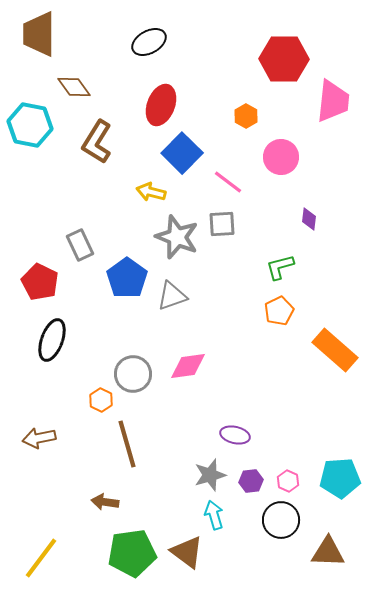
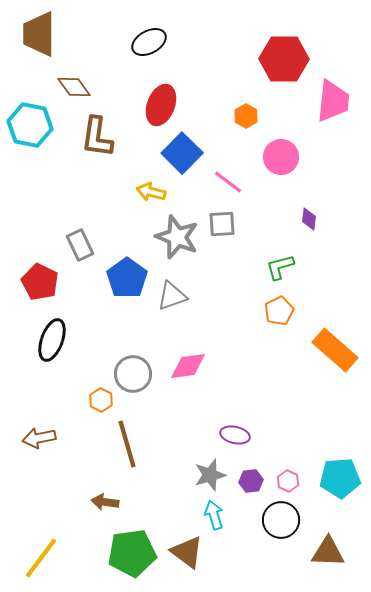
brown L-shape at (97, 142): moved 5 px up; rotated 24 degrees counterclockwise
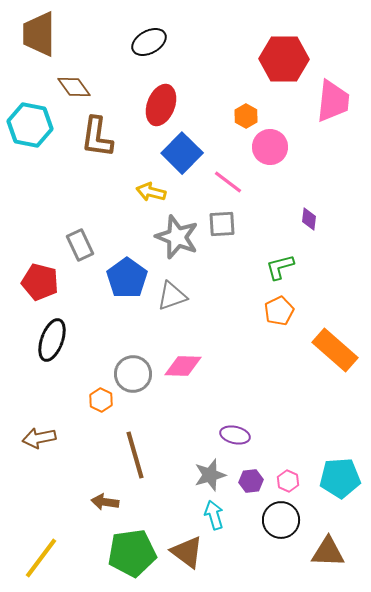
pink circle at (281, 157): moved 11 px left, 10 px up
red pentagon at (40, 282): rotated 12 degrees counterclockwise
pink diamond at (188, 366): moved 5 px left; rotated 9 degrees clockwise
brown line at (127, 444): moved 8 px right, 11 px down
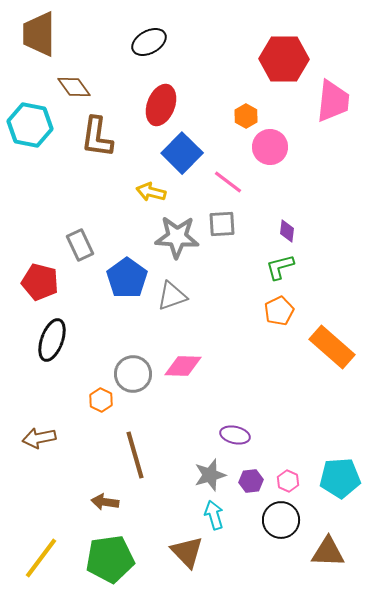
purple diamond at (309, 219): moved 22 px left, 12 px down
gray star at (177, 237): rotated 18 degrees counterclockwise
orange rectangle at (335, 350): moved 3 px left, 3 px up
brown triangle at (187, 552): rotated 9 degrees clockwise
green pentagon at (132, 553): moved 22 px left, 6 px down
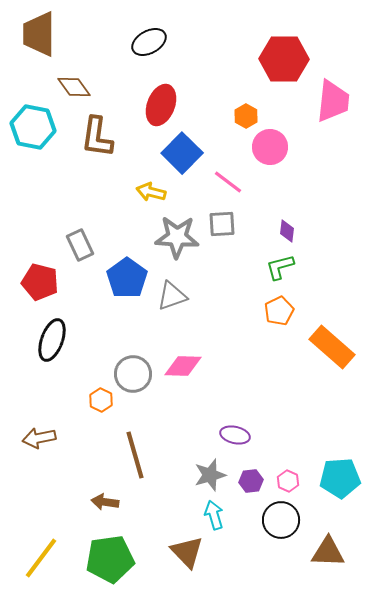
cyan hexagon at (30, 125): moved 3 px right, 2 px down
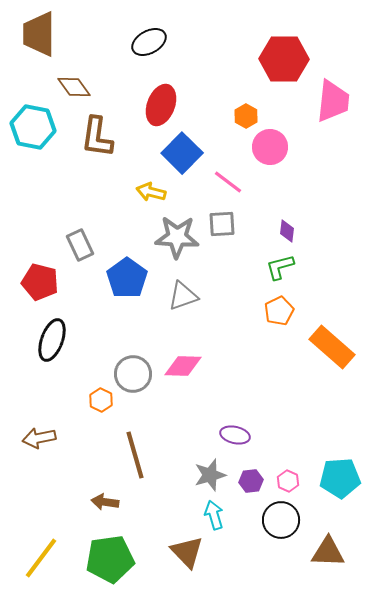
gray triangle at (172, 296): moved 11 px right
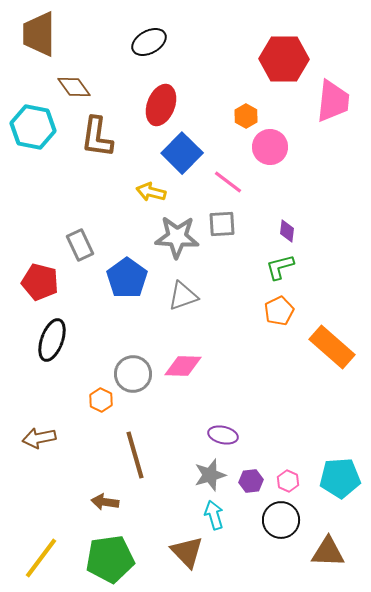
purple ellipse at (235, 435): moved 12 px left
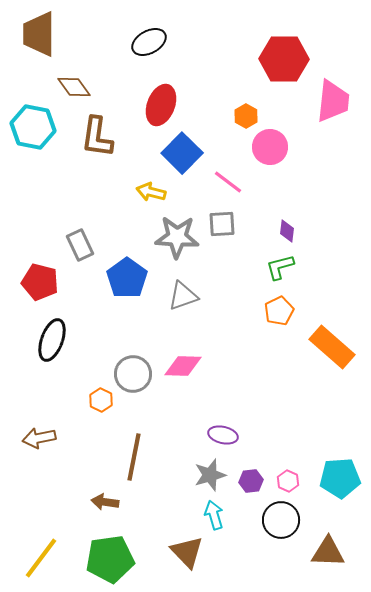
brown line at (135, 455): moved 1 px left, 2 px down; rotated 27 degrees clockwise
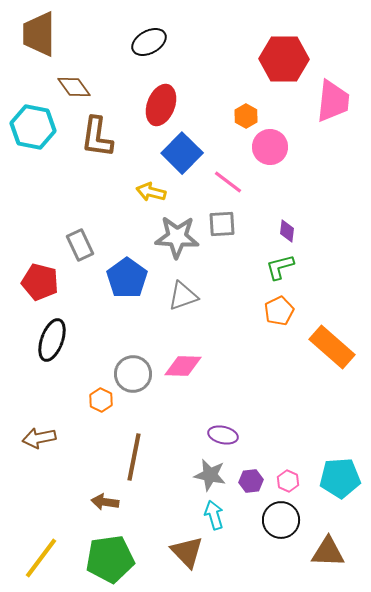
gray star at (210, 475): rotated 28 degrees clockwise
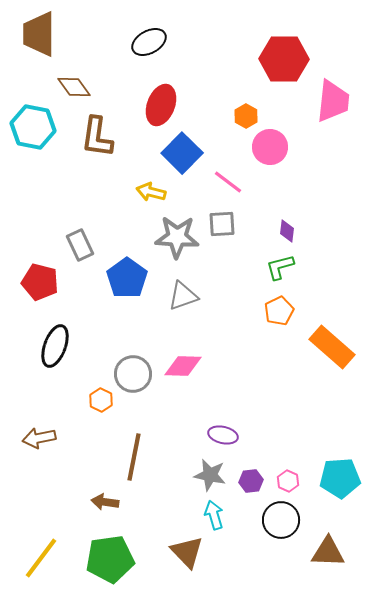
black ellipse at (52, 340): moved 3 px right, 6 px down
